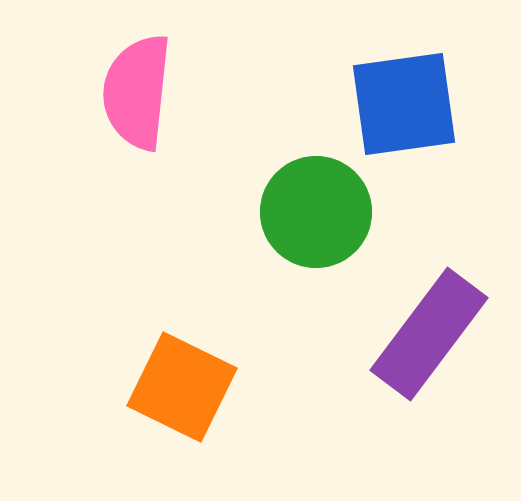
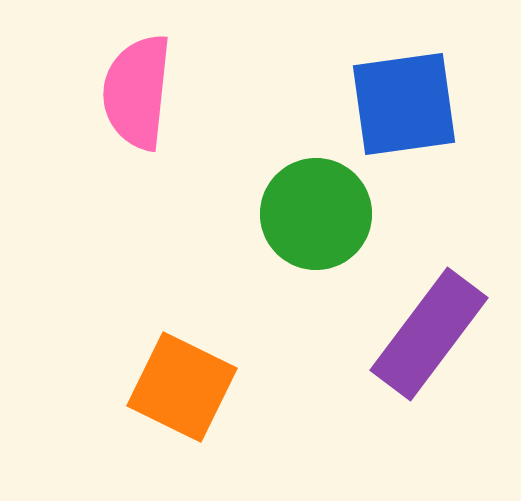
green circle: moved 2 px down
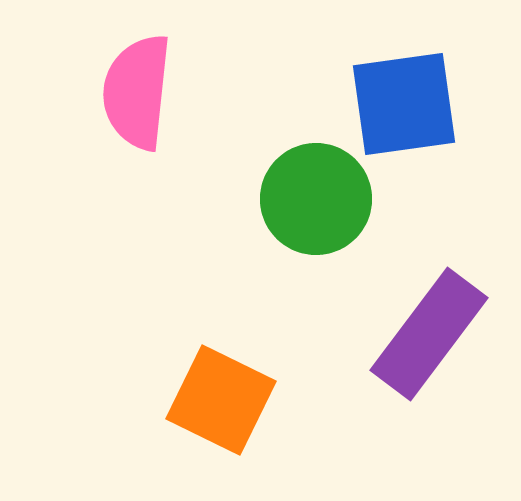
green circle: moved 15 px up
orange square: moved 39 px right, 13 px down
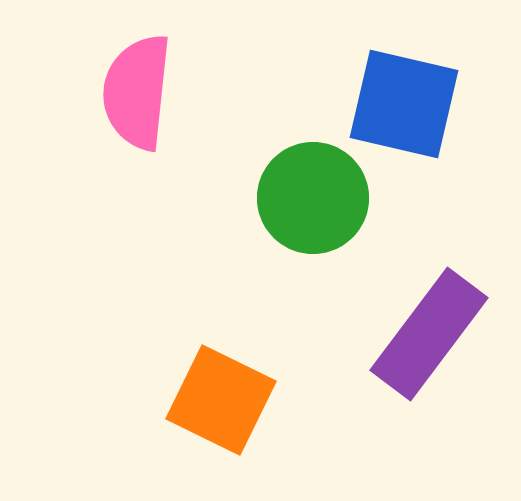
blue square: rotated 21 degrees clockwise
green circle: moved 3 px left, 1 px up
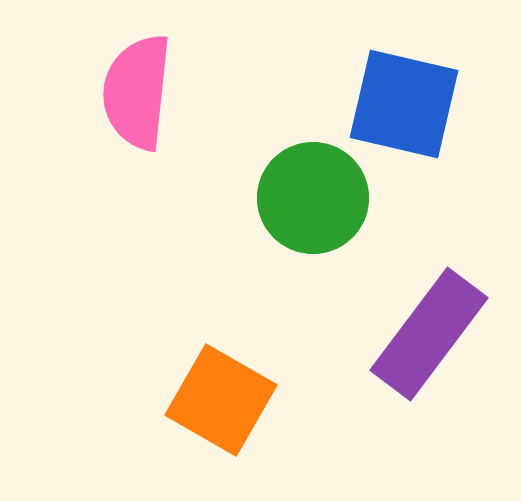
orange square: rotated 4 degrees clockwise
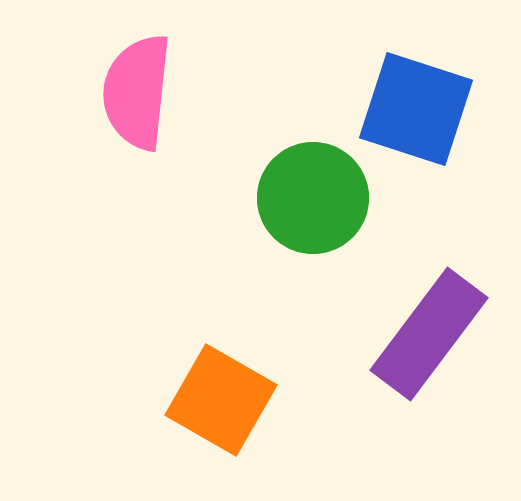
blue square: moved 12 px right, 5 px down; rotated 5 degrees clockwise
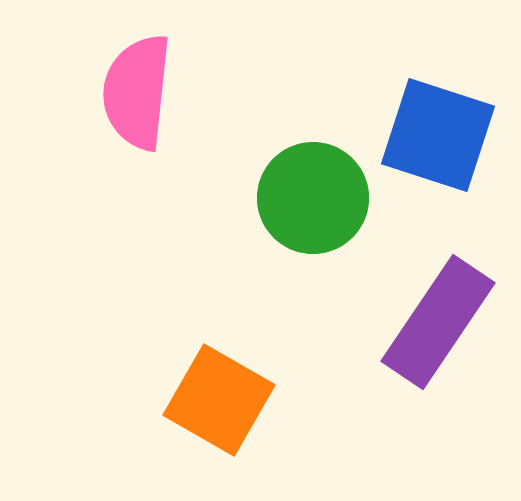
blue square: moved 22 px right, 26 px down
purple rectangle: moved 9 px right, 12 px up; rotated 3 degrees counterclockwise
orange square: moved 2 px left
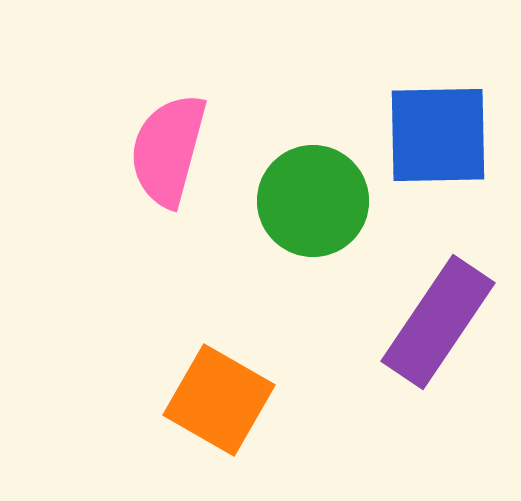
pink semicircle: moved 31 px right, 58 px down; rotated 9 degrees clockwise
blue square: rotated 19 degrees counterclockwise
green circle: moved 3 px down
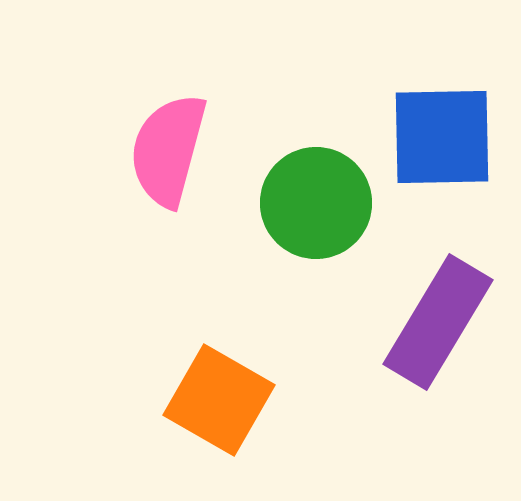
blue square: moved 4 px right, 2 px down
green circle: moved 3 px right, 2 px down
purple rectangle: rotated 3 degrees counterclockwise
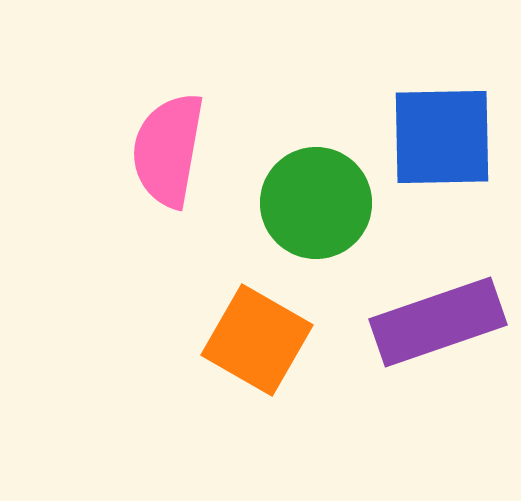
pink semicircle: rotated 5 degrees counterclockwise
purple rectangle: rotated 40 degrees clockwise
orange square: moved 38 px right, 60 px up
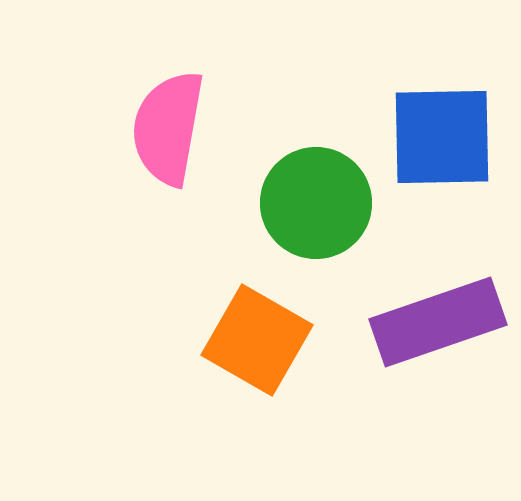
pink semicircle: moved 22 px up
